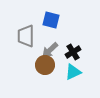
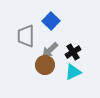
blue square: moved 1 px down; rotated 30 degrees clockwise
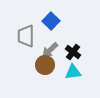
black cross: rotated 21 degrees counterclockwise
cyan triangle: rotated 18 degrees clockwise
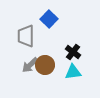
blue square: moved 2 px left, 2 px up
gray arrow: moved 20 px left, 15 px down
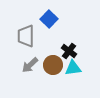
black cross: moved 4 px left, 1 px up
brown circle: moved 8 px right
cyan triangle: moved 4 px up
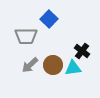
gray trapezoid: rotated 90 degrees counterclockwise
black cross: moved 13 px right
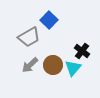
blue square: moved 1 px down
gray trapezoid: moved 3 px right, 1 px down; rotated 30 degrees counterclockwise
cyan triangle: rotated 42 degrees counterclockwise
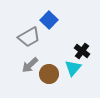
brown circle: moved 4 px left, 9 px down
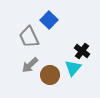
gray trapezoid: rotated 95 degrees clockwise
brown circle: moved 1 px right, 1 px down
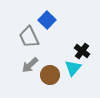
blue square: moved 2 px left
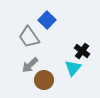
gray trapezoid: rotated 10 degrees counterclockwise
brown circle: moved 6 px left, 5 px down
